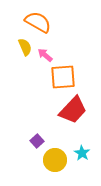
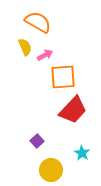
pink arrow: rotated 112 degrees clockwise
yellow circle: moved 4 px left, 10 px down
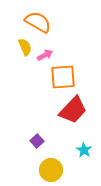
cyan star: moved 2 px right, 3 px up
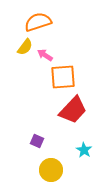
orange semicircle: rotated 48 degrees counterclockwise
yellow semicircle: rotated 60 degrees clockwise
pink arrow: rotated 119 degrees counterclockwise
purple square: rotated 24 degrees counterclockwise
